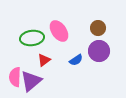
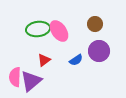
brown circle: moved 3 px left, 4 px up
green ellipse: moved 6 px right, 9 px up
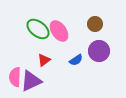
green ellipse: rotated 45 degrees clockwise
purple triangle: rotated 15 degrees clockwise
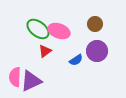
pink ellipse: rotated 35 degrees counterclockwise
purple circle: moved 2 px left
red triangle: moved 1 px right, 9 px up
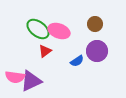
blue semicircle: moved 1 px right, 1 px down
pink semicircle: rotated 84 degrees counterclockwise
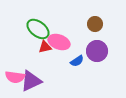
pink ellipse: moved 11 px down
red triangle: moved 4 px up; rotated 24 degrees clockwise
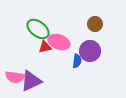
purple circle: moved 7 px left
blue semicircle: rotated 48 degrees counterclockwise
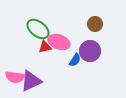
blue semicircle: moved 2 px left, 1 px up; rotated 24 degrees clockwise
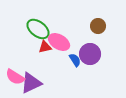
brown circle: moved 3 px right, 2 px down
pink ellipse: rotated 10 degrees clockwise
purple circle: moved 3 px down
blue semicircle: rotated 64 degrees counterclockwise
pink semicircle: rotated 24 degrees clockwise
purple triangle: moved 2 px down
